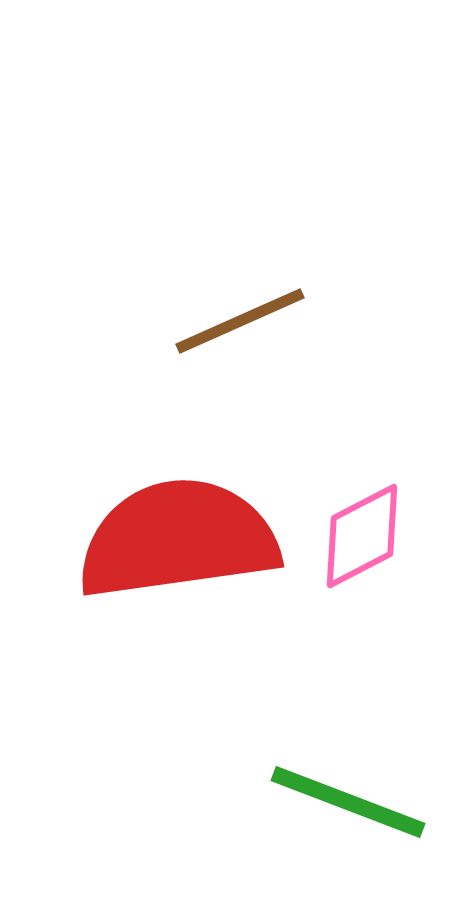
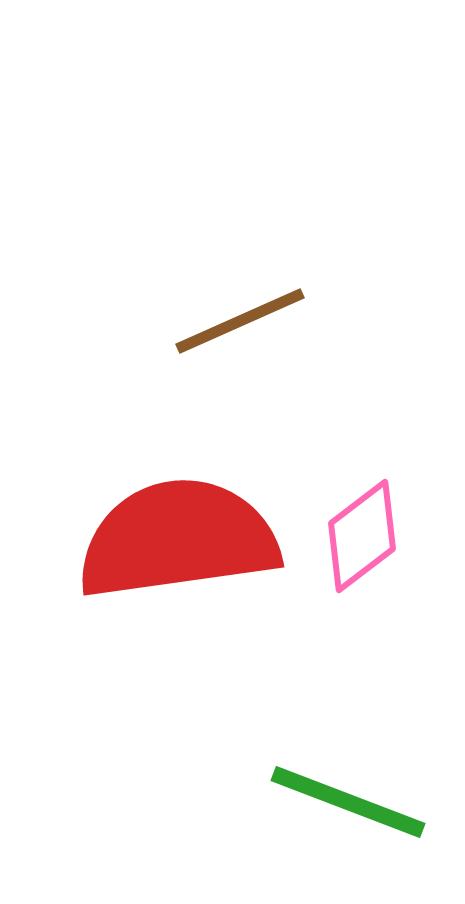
pink diamond: rotated 10 degrees counterclockwise
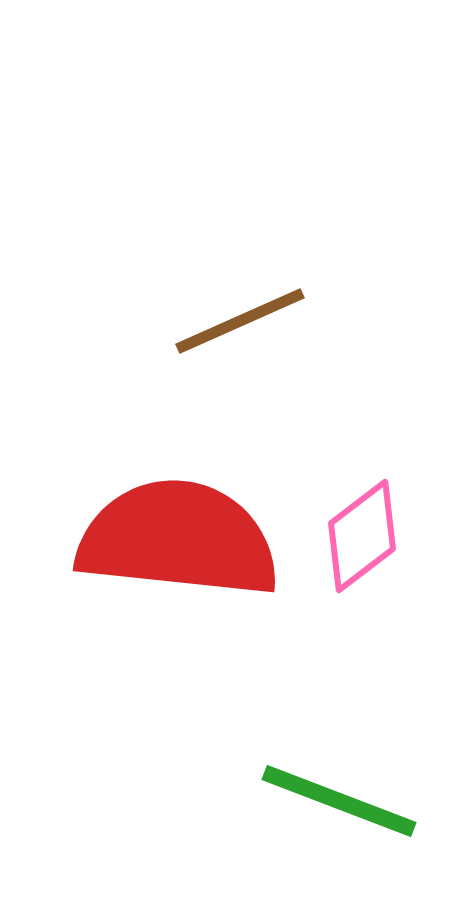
red semicircle: rotated 14 degrees clockwise
green line: moved 9 px left, 1 px up
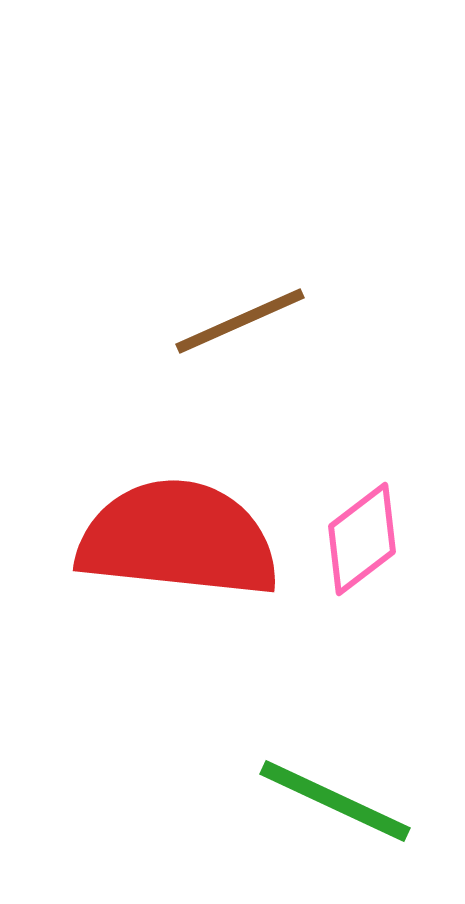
pink diamond: moved 3 px down
green line: moved 4 px left; rotated 4 degrees clockwise
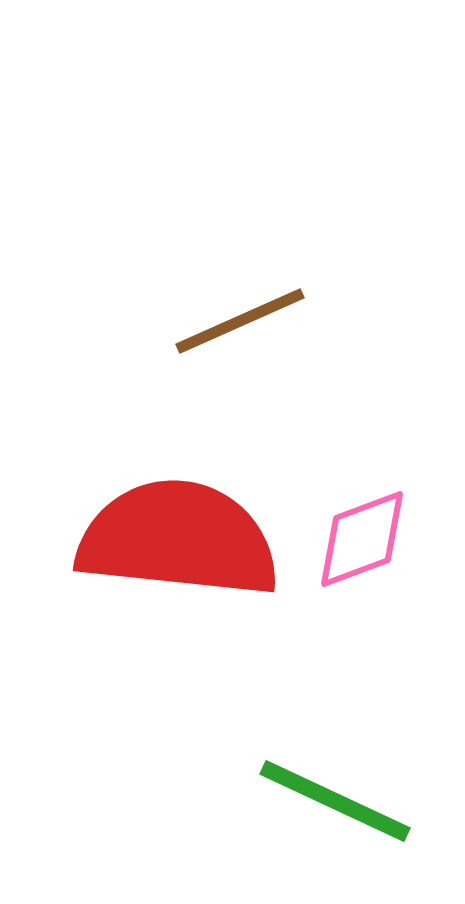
pink diamond: rotated 17 degrees clockwise
